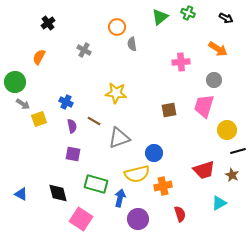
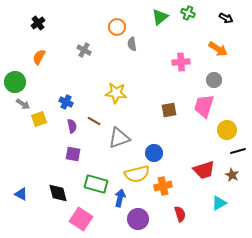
black cross: moved 10 px left
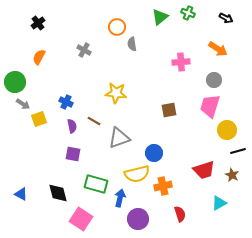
pink trapezoid: moved 6 px right
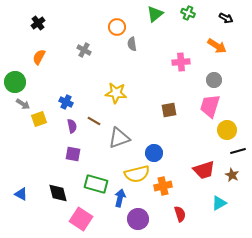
green triangle: moved 5 px left, 3 px up
orange arrow: moved 1 px left, 3 px up
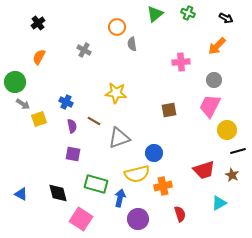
orange arrow: rotated 102 degrees clockwise
pink trapezoid: rotated 10 degrees clockwise
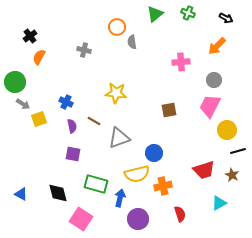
black cross: moved 8 px left, 13 px down
gray semicircle: moved 2 px up
gray cross: rotated 16 degrees counterclockwise
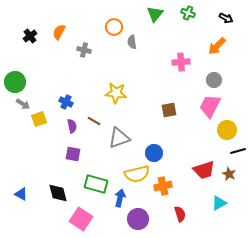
green triangle: rotated 12 degrees counterclockwise
orange circle: moved 3 px left
orange semicircle: moved 20 px right, 25 px up
brown star: moved 3 px left, 1 px up
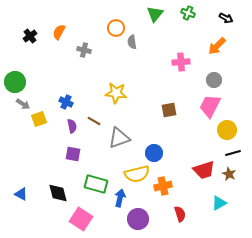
orange circle: moved 2 px right, 1 px down
black line: moved 5 px left, 2 px down
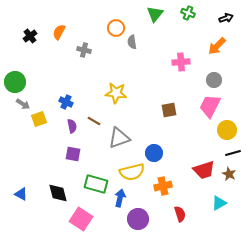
black arrow: rotated 48 degrees counterclockwise
yellow semicircle: moved 5 px left, 2 px up
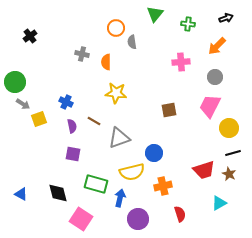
green cross: moved 11 px down; rotated 16 degrees counterclockwise
orange semicircle: moved 47 px right, 30 px down; rotated 28 degrees counterclockwise
gray cross: moved 2 px left, 4 px down
gray circle: moved 1 px right, 3 px up
yellow circle: moved 2 px right, 2 px up
